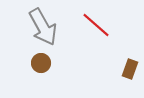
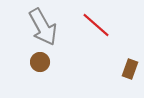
brown circle: moved 1 px left, 1 px up
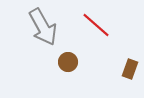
brown circle: moved 28 px right
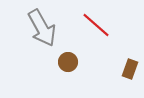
gray arrow: moved 1 px left, 1 px down
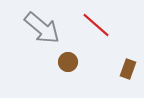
gray arrow: rotated 21 degrees counterclockwise
brown rectangle: moved 2 px left
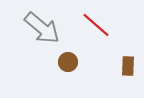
brown rectangle: moved 3 px up; rotated 18 degrees counterclockwise
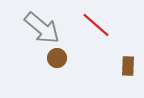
brown circle: moved 11 px left, 4 px up
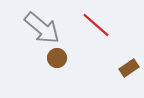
brown rectangle: moved 1 px right, 2 px down; rotated 54 degrees clockwise
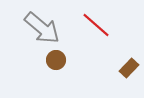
brown circle: moved 1 px left, 2 px down
brown rectangle: rotated 12 degrees counterclockwise
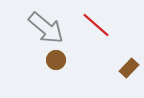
gray arrow: moved 4 px right
